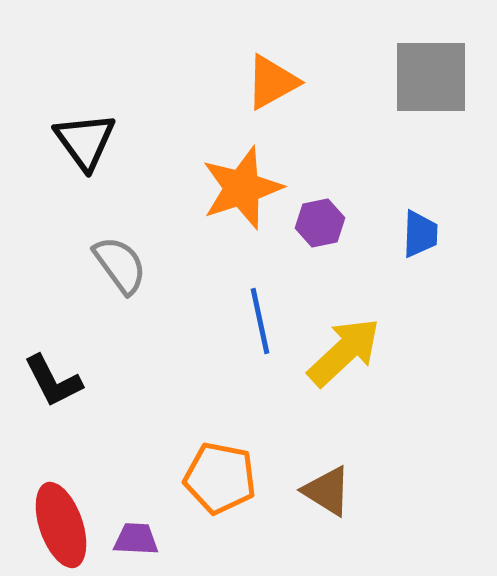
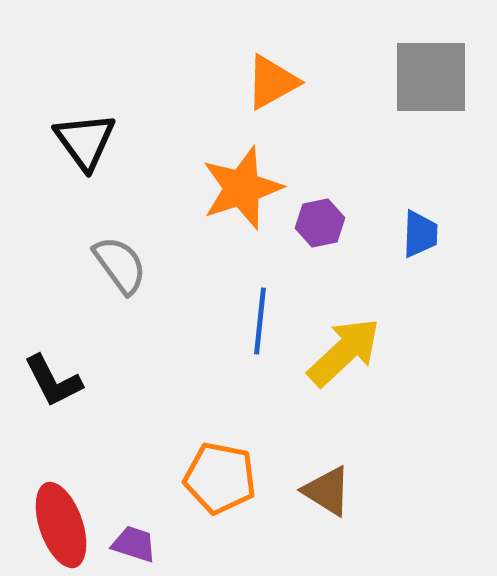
blue line: rotated 18 degrees clockwise
purple trapezoid: moved 2 px left, 5 px down; rotated 15 degrees clockwise
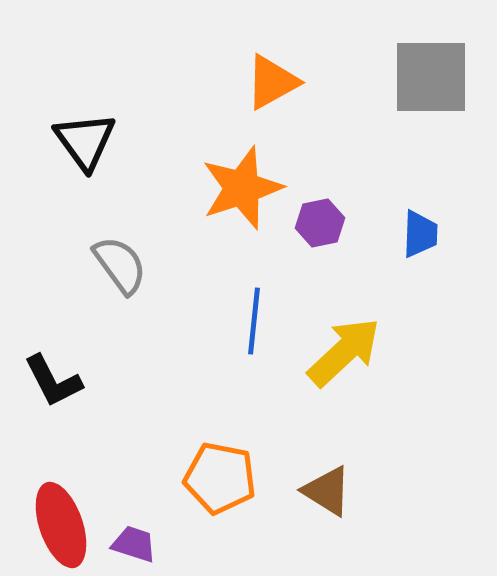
blue line: moved 6 px left
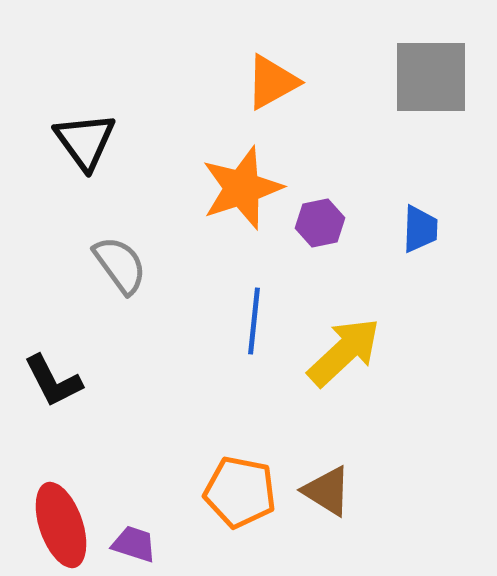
blue trapezoid: moved 5 px up
orange pentagon: moved 20 px right, 14 px down
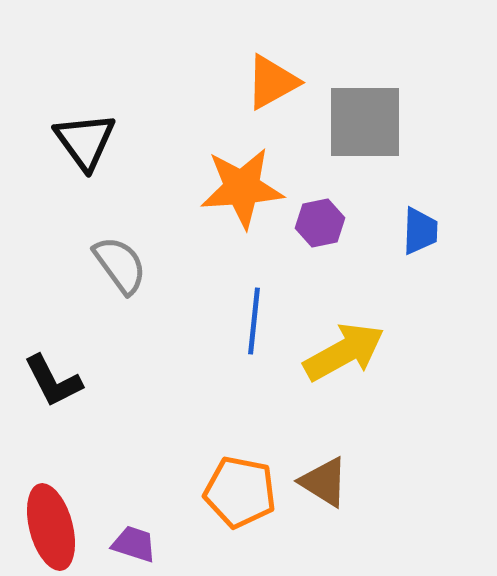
gray square: moved 66 px left, 45 px down
orange star: rotated 14 degrees clockwise
blue trapezoid: moved 2 px down
yellow arrow: rotated 14 degrees clockwise
brown triangle: moved 3 px left, 9 px up
red ellipse: moved 10 px left, 2 px down; rotated 4 degrees clockwise
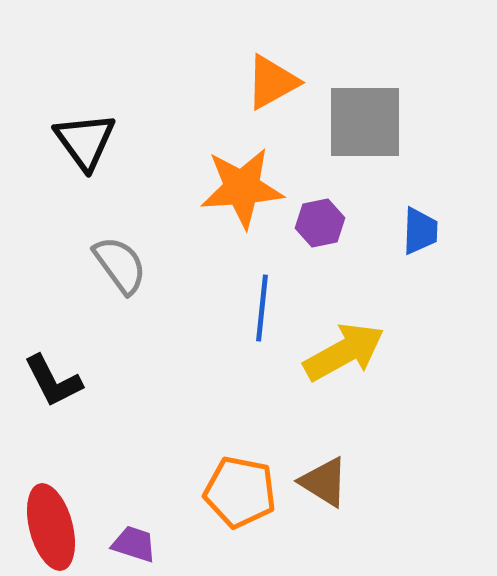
blue line: moved 8 px right, 13 px up
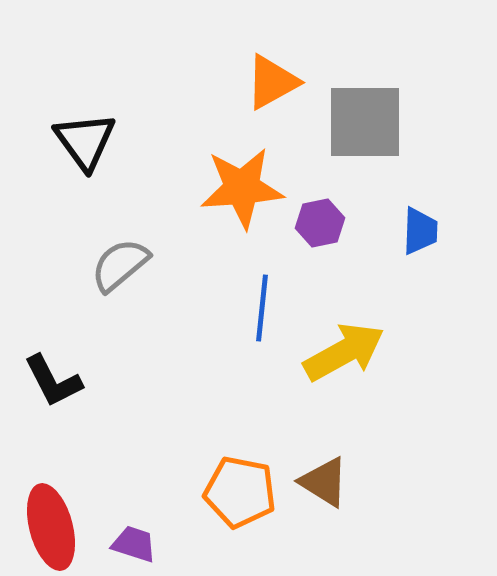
gray semicircle: rotated 94 degrees counterclockwise
